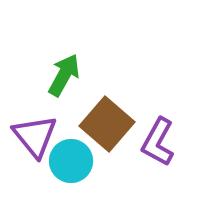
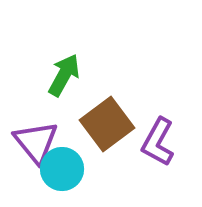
brown square: rotated 12 degrees clockwise
purple triangle: moved 1 px right, 6 px down
cyan circle: moved 9 px left, 8 px down
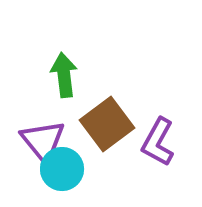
green arrow: rotated 36 degrees counterclockwise
purple triangle: moved 7 px right, 1 px up
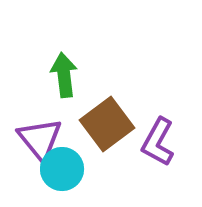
purple triangle: moved 3 px left, 2 px up
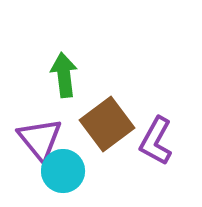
purple L-shape: moved 2 px left, 1 px up
cyan circle: moved 1 px right, 2 px down
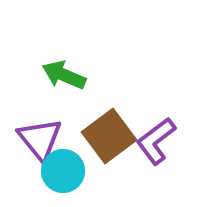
green arrow: rotated 60 degrees counterclockwise
brown square: moved 2 px right, 12 px down
purple L-shape: rotated 24 degrees clockwise
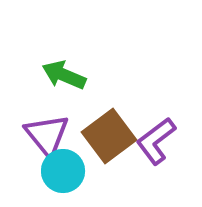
purple triangle: moved 7 px right, 4 px up
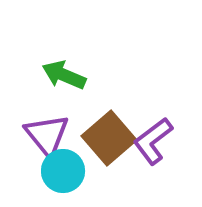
brown square: moved 2 px down; rotated 4 degrees counterclockwise
purple L-shape: moved 3 px left
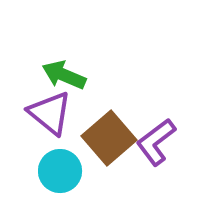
purple triangle: moved 3 px right, 22 px up; rotated 12 degrees counterclockwise
purple L-shape: moved 3 px right, 1 px down
cyan circle: moved 3 px left
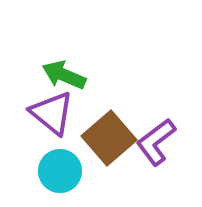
purple triangle: moved 2 px right
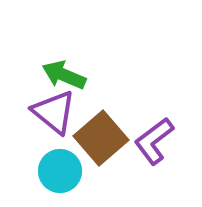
purple triangle: moved 2 px right, 1 px up
brown square: moved 8 px left
purple L-shape: moved 2 px left, 1 px up
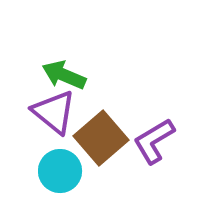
purple L-shape: rotated 6 degrees clockwise
